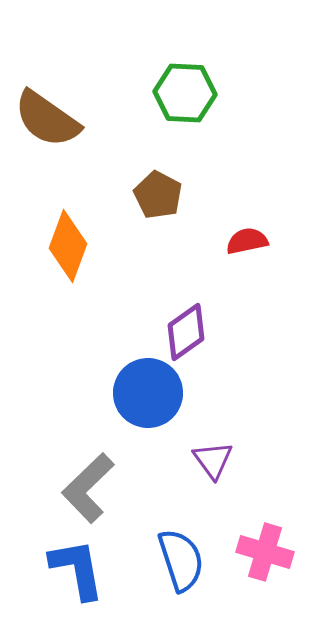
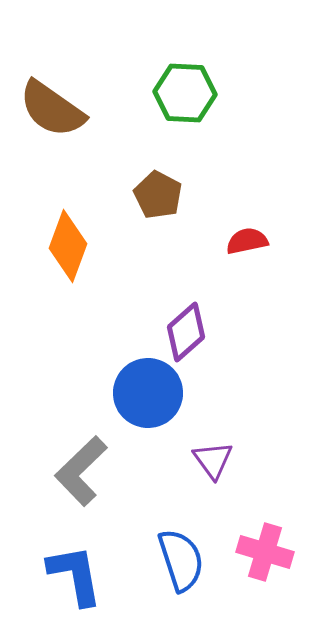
brown semicircle: moved 5 px right, 10 px up
purple diamond: rotated 6 degrees counterclockwise
gray L-shape: moved 7 px left, 17 px up
blue L-shape: moved 2 px left, 6 px down
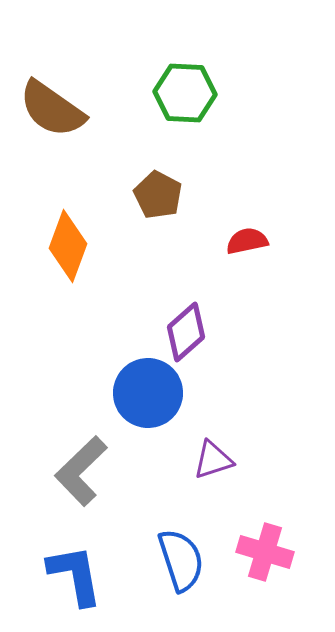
purple triangle: rotated 48 degrees clockwise
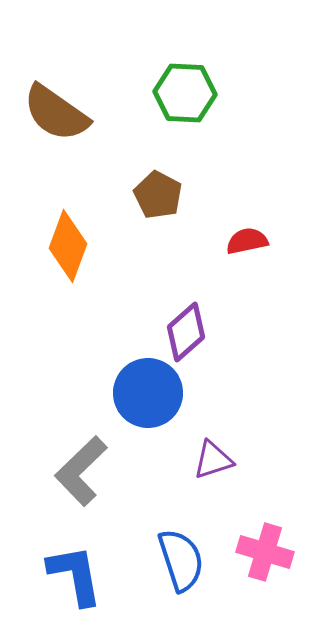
brown semicircle: moved 4 px right, 4 px down
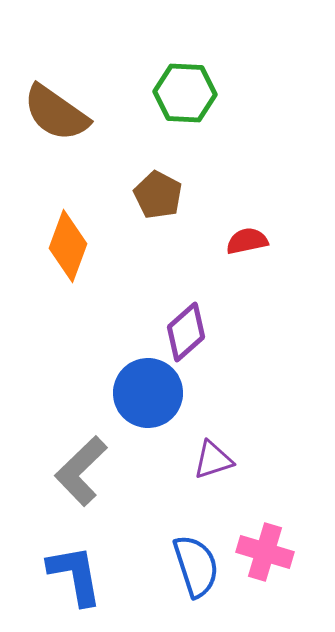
blue semicircle: moved 15 px right, 6 px down
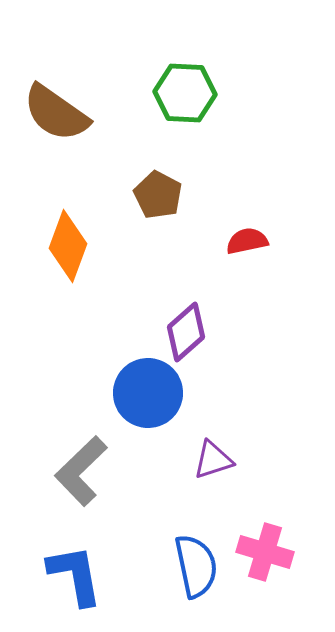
blue semicircle: rotated 6 degrees clockwise
